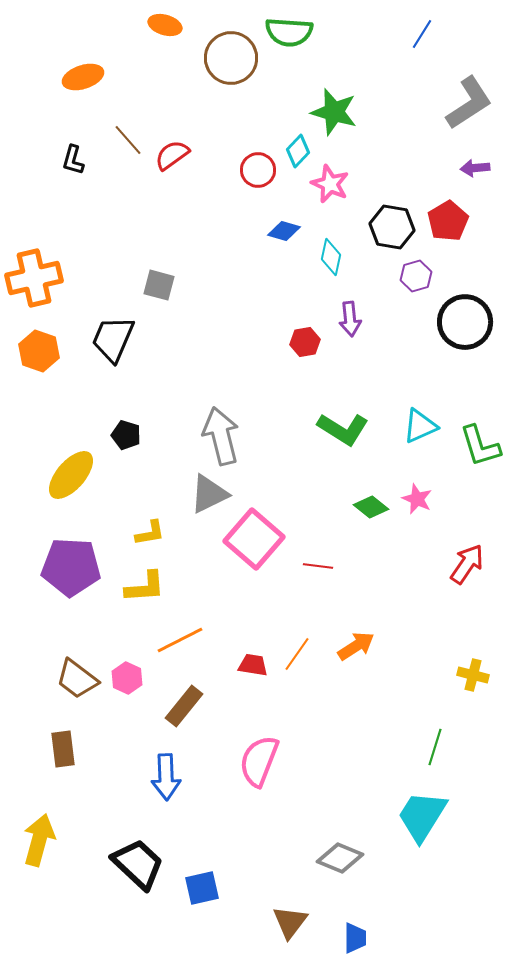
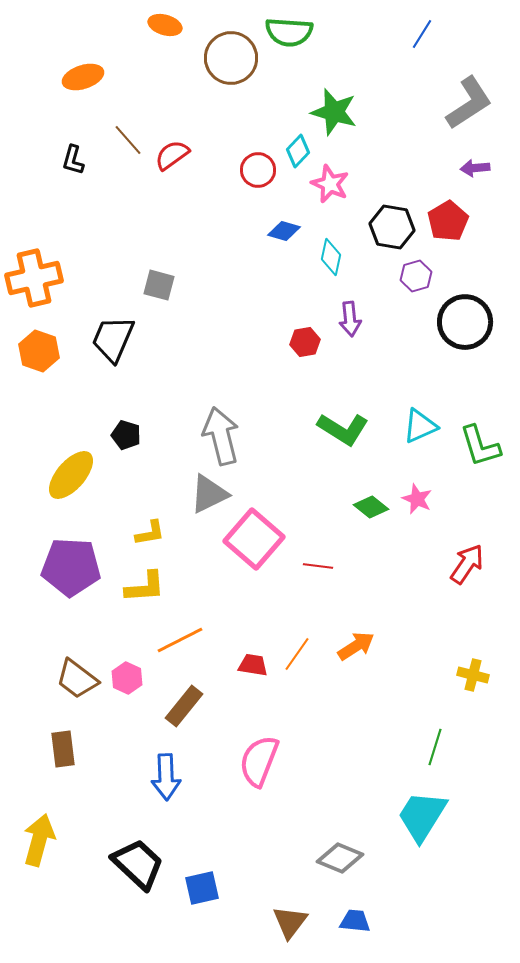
blue trapezoid at (355, 938): moved 17 px up; rotated 84 degrees counterclockwise
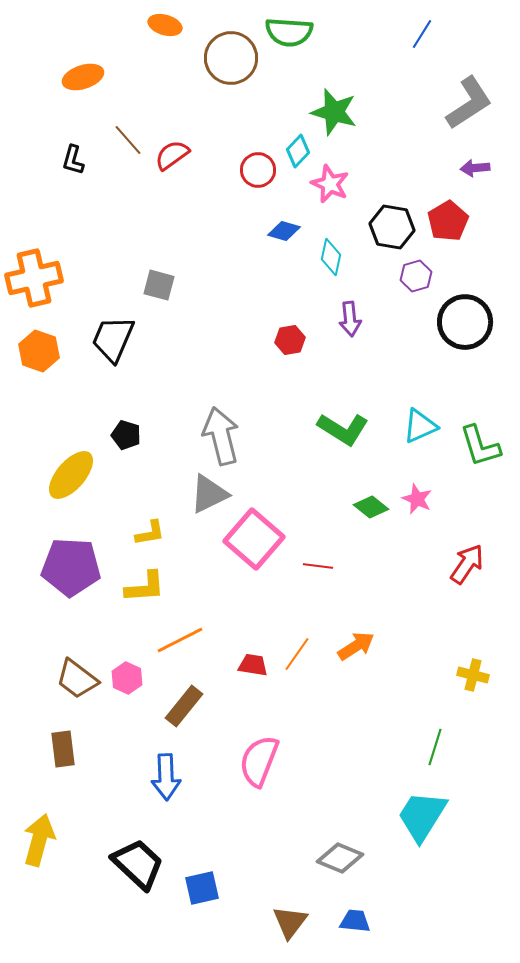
red hexagon at (305, 342): moved 15 px left, 2 px up
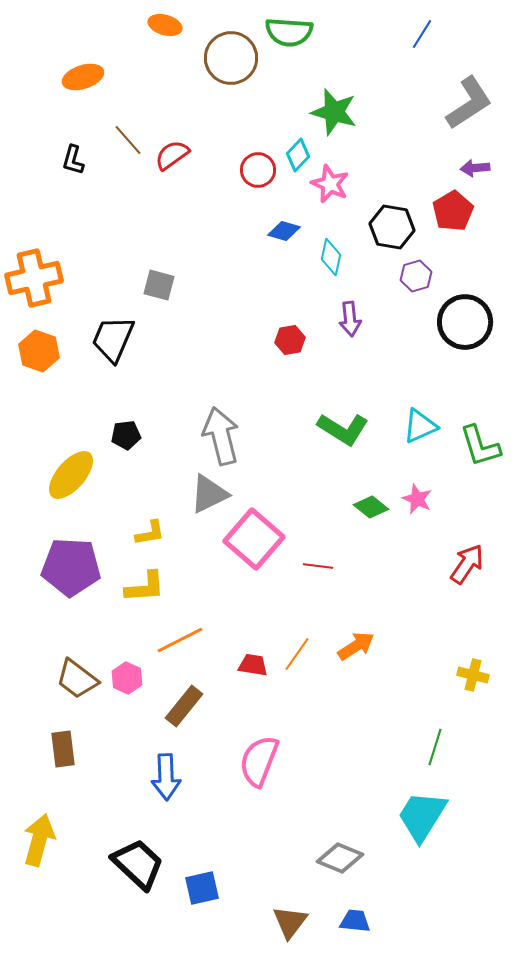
cyan diamond at (298, 151): moved 4 px down
red pentagon at (448, 221): moved 5 px right, 10 px up
black pentagon at (126, 435): rotated 24 degrees counterclockwise
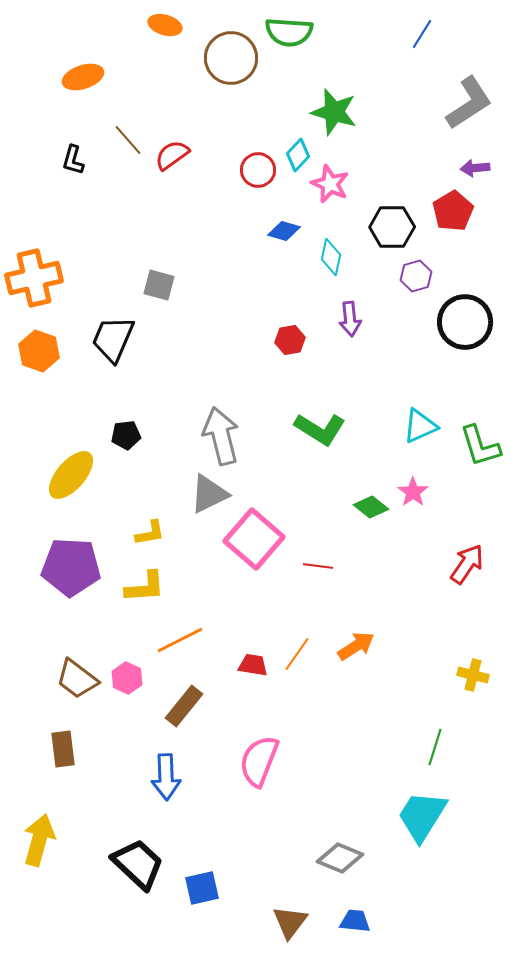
black hexagon at (392, 227): rotated 9 degrees counterclockwise
green L-shape at (343, 429): moved 23 px left
pink star at (417, 499): moved 4 px left, 7 px up; rotated 12 degrees clockwise
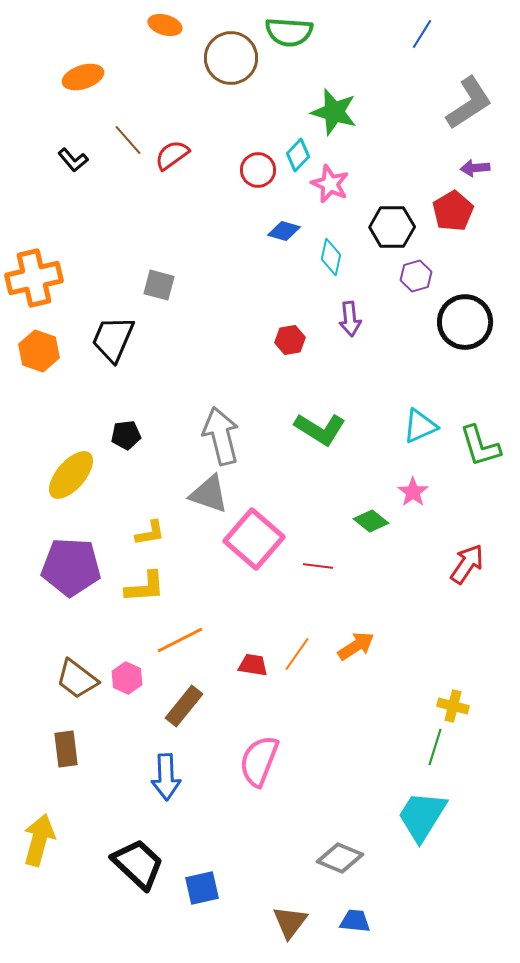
black L-shape at (73, 160): rotated 56 degrees counterclockwise
gray triangle at (209, 494): rotated 45 degrees clockwise
green diamond at (371, 507): moved 14 px down
yellow cross at (473, 675): moved 20 px left, 31 px down
brown rectangle at (63, 749): moved 3 px right
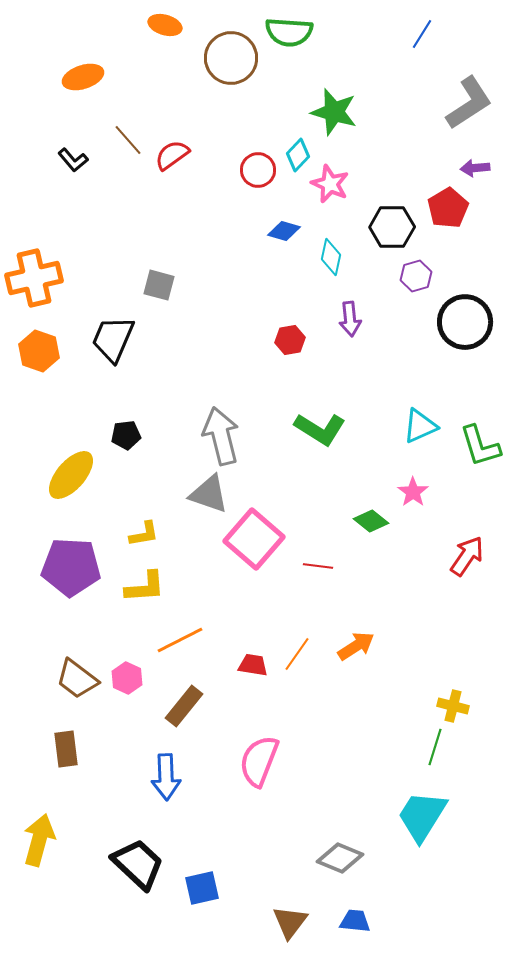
red pentagon at (453, 211): moved 5 px left, 3 px up
yellow L-shape at (150, 533): moved 6 px left, 1 px down
red arrow at (467, 564): moved 8 px up
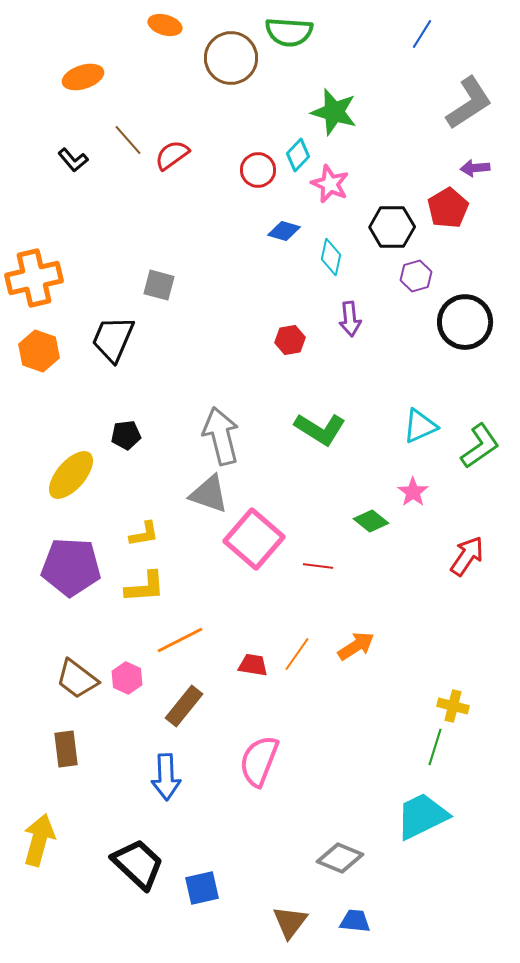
green L-shape at (480, 446): rotated 108 degrees counterclockwise
cyan trapezoid at (422, 816): rotated 32 degrees clockwise
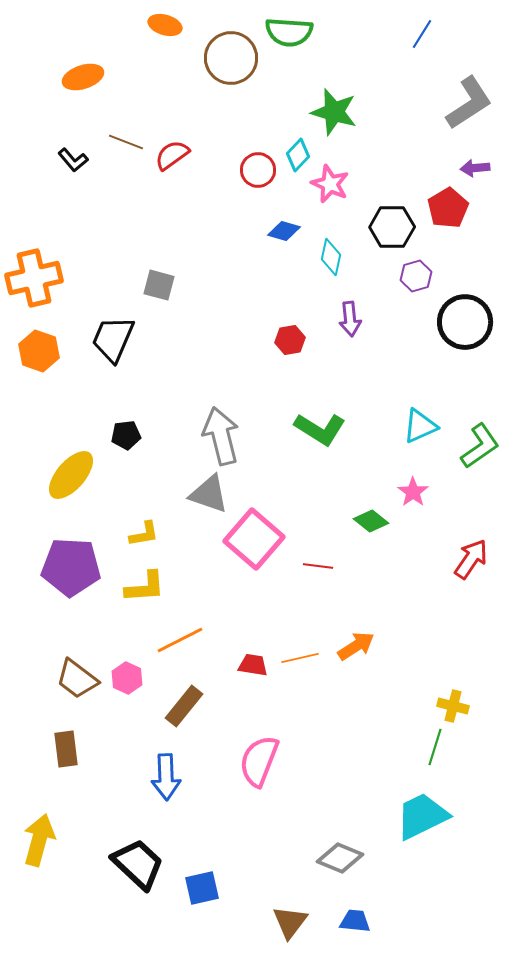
brown line at (128, 140): moved 2 px left, 2 px down; rotated 28 degrees counterclockwise
red arrow at (467, 556): moved 4 px right, 3 px down
orange line at (297, 654): moved 3 px right, 4 px down; rotated 42 degrees clockwise
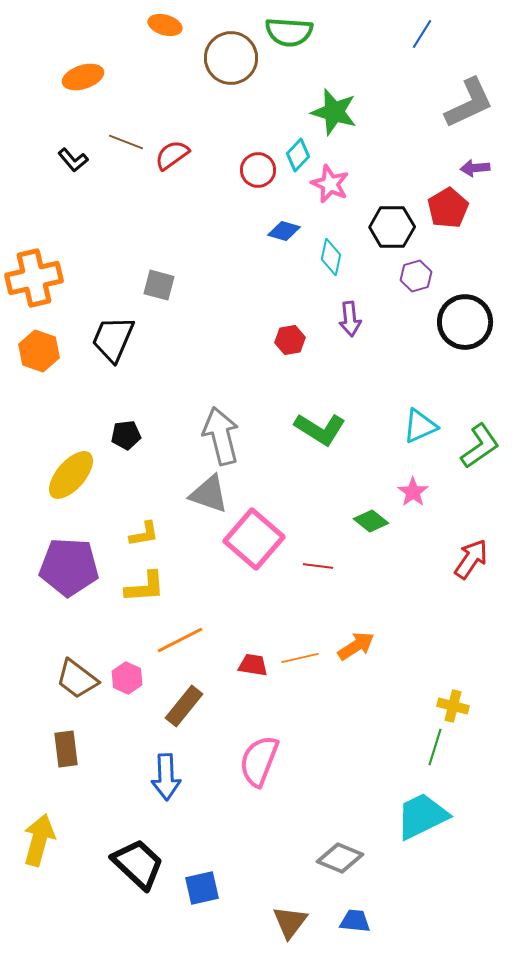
gray L-shape at (469, 103): rotated 8 degrees clockwise
purple pentagon at (71, 567): moved 2 px left
